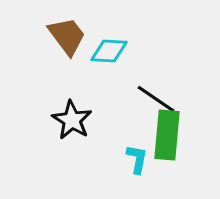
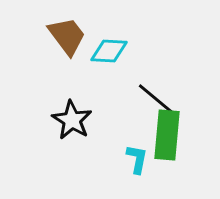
black line: rotated 6 degrees clockwise
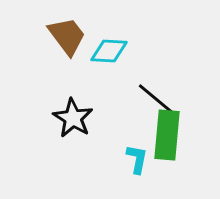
black star: moved 1 px right, 2 px up
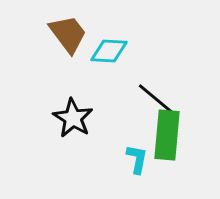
brown trapezoid: moved 1 px right, 2 px up
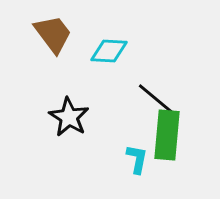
brown trapezoid: moved 15 px left
black star: moved 4 px left, 1 px up
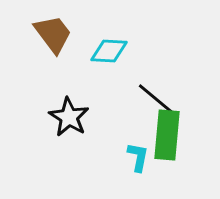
cyan L-shape: moved 1 px right, 2 px up
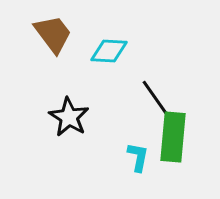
black line: rotated 15 degrees clockwise
green rectangle: moved 6 px right, 2 px down
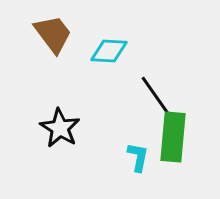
black line: moved 1 px left, 4 px up
black star: moved 9 px left, 11 px down
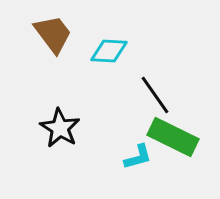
green rectangle: rotated 69 degrees counterclockwise
cyan L-shape: rotated 64 degrees clockwise
